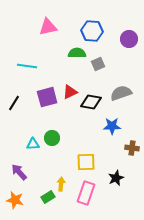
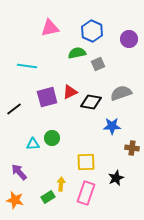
pink triangle: moved 2 px right, 1 px down
blue hexagon: rotated 20 degrees clockwise
green semicircle: rotated 12 degrees counterclockwise
black line: moved 6 px down; rotated 21 degrees clockwise
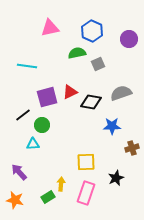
black line: moved 9 px right, 6 px down
green circle: moved 10 px left, 13 px up
brown cross: rotated 24 degrees counterclockwise
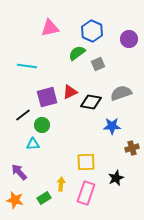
green semicircle: rotated 24 degrees counterclockwise
green rectangle: moved 4 px left, 1 px down
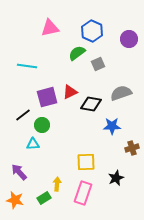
black diamond: moved 2 px down
yellow arrow: moved 4 px left
pink rectangle: moved 3 px left
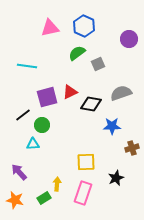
blue hexagon: moved 8 px left, 5 px up
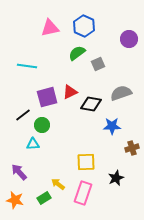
yellow arrow: moved 1 px right; rotated 56 degrees counterclockwise
